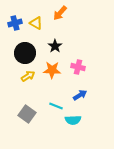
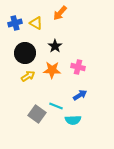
gray square: moved 10 px right
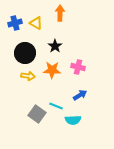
orange arrow: rotated 140 degrees clockwise
yellow arrow: rotated 40 degrees clockwise
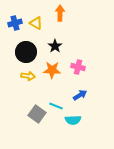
black circle: moved 1 px right, 1 px up
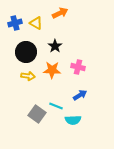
orange arrow: rotated 63 degrees clockwise
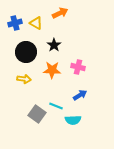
black star: moved 1 px left, 1 px up
yellow arrow: moved 4 px left, 3 px down
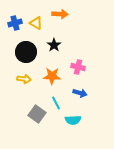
orange arrow: moved 1 px down; rotated 28 degrees clockwise
orange star: moved 6 px down
blue arrow: moved 2 px up; rotated 48 degrees clockwise
cyan line: moved 3 px up; rotated 40 degrees clockwise
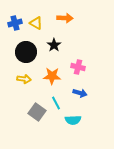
orange arrow: moved 5 px right, 4 px down
gray square: moved 2 px up
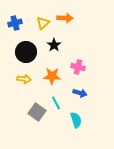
yellow triangle: moved 7 px right; rotated 48 degrees clockwise
cyan semicircle: moved 3 px right; rotated 105 degrees counterclockwise
